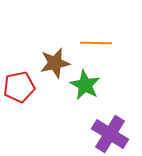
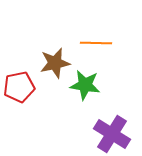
green star: rotated 20 degrees counterclockwise
purple cross: moved 2 px right
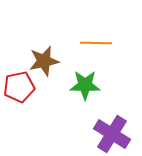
brown star: moved 11 px left, 2 px up
green star: rotated 8 degrees counterclockwise
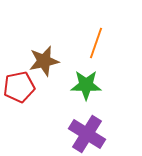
orange line: rotated 72 degrees counterclockwise
green star: moved 1 px right
purple cross: moved 25 px left
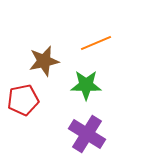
orange line: rotated 48 degrees clockwise
red pentagon: moved 4 px right, 13 px down
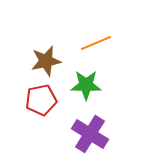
brown star: moved 2 px right
red pentagon: moved 18 px right
purple cross: moved 3 px right
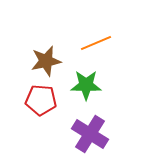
red pentagon: rotated 16 degrees clockwise
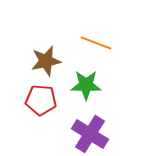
orange line: rotated 44 degrees clockwise
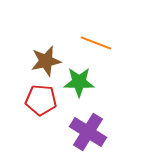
green star: moved 7 px left, 3 px up
purple cross: moved 2 px left, 2 px up
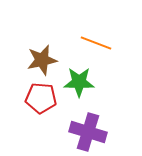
brown star: moved 4 px left, 1 px up
red pentagon: moved 2 px up
purple cross: rotated 15 degrees counterclockwise
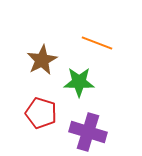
orange line: moved 1 px right
brown star: rotated 16 degrees counterclockwise
red pentagon: moved 15 px down; rotated 12 degrees clockwise
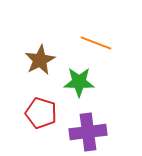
orange line: moved 1 px left
brown star: moved 2 px left
purple cross: rotated 24 degrees counterclockwise
